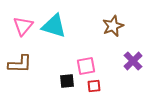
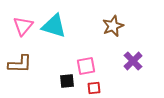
red square: moved 2 px down
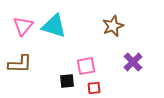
purple cross: moved 1 px down
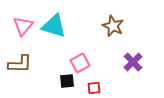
brown star: rotated 25 degrees counterclockwise
pink square: moved 6 px left, 3 px up; rotated 18 degrees counterclockwise
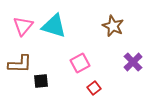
black square: moved 26 px left
red square: rotated 32 degrees counterclockwise
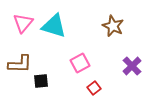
pink triangle: moved 3 px up
purple cross: moved 1 px left, 4 px down
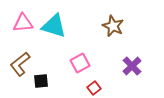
pink triangle: rotated 45 degrees clockwise
brown L-shape: rotated 140 degrees clockwise
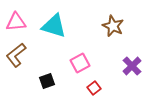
pink triangle: moved 7 px left, 1 px up
brown L-shape: moved 4 px left, 9 px up
black square: moved 6 px right; rotated 14 degrees counterclockwise
